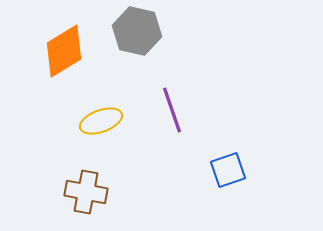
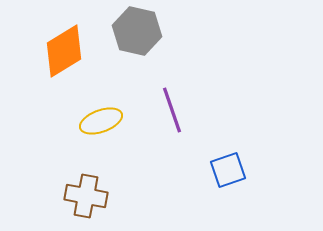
brown cross: moved 4 px down
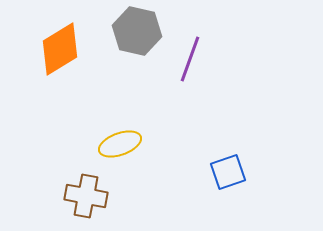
orange diamond: moved 4 px left, 2 px up
purple line: moved 18 px right, 51 px up; rotated 39 degrees clockwise
yellow ellipse: moved 19 px right, 23 px down
blue square: moved 2 px down
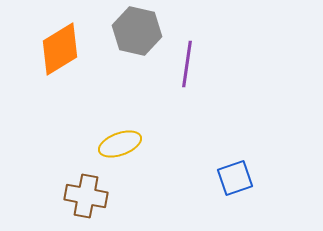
purple line: moved 3 px left, 5 px down; rotated 12 degrees counterclockwise
blue square: moved 7 px right, 6 px down
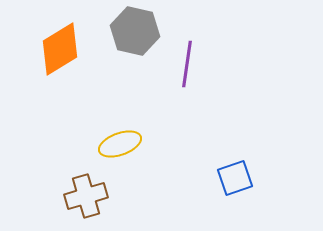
gray hexagon: moved 2 px left
brown cross: rotated 27 degrees counterclockwise
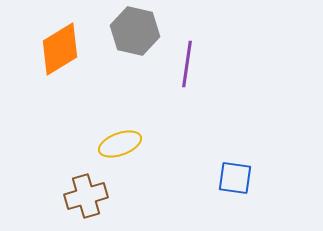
blue square: rotated 27 degrees clockwise
